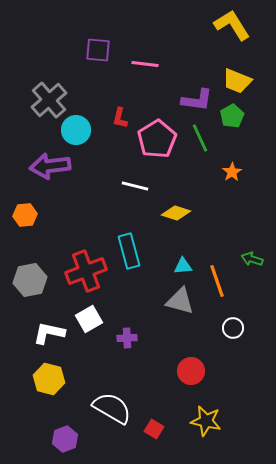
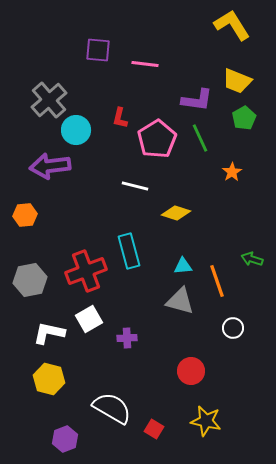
green pentagon: moved 12 px right, 2 px down
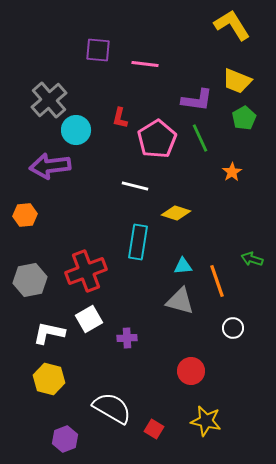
cyan rectangle: moved 9 px right, 9 px up; rotated 24 degrees clockwise
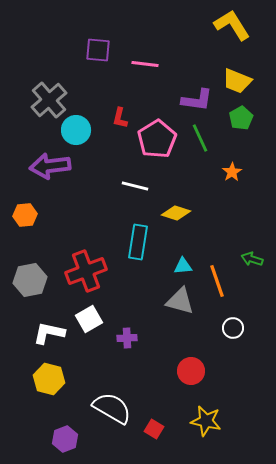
green pentagon: moved 3 px left
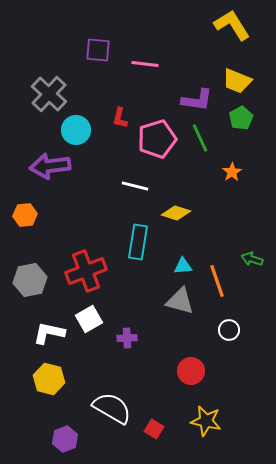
gray cross: moved 6 px up; rotated 6 degrees counterclockwise
pink pentagon: rotated 15 degrees clockwise
white circle: moved 4 px left, 2 px down
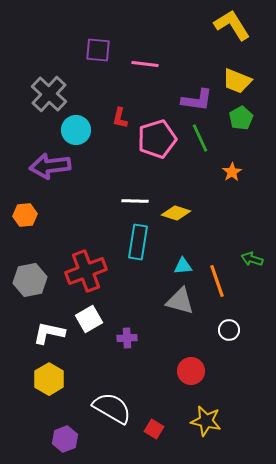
white line: moved 15 px down; rotated 12 degrees counterclockwise
yellow hexagon: rotated 16 degrees clockwise
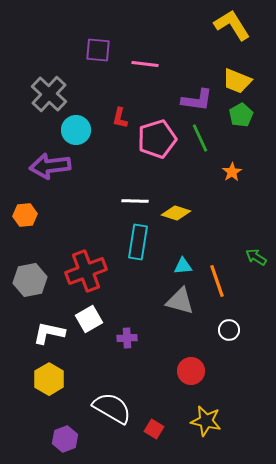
green pentagon: moved 3 px up
green arrow: moved 4 px right, 2 px up; rotated 15 degrees clockwise
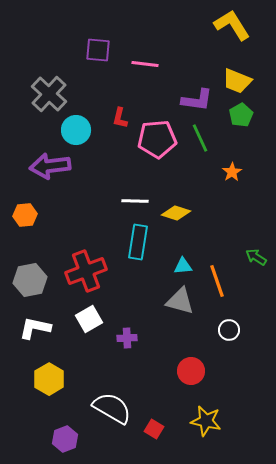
pink pentagon: rotated 12 degrees clockwise
white L-shape: moved 14 px left, 5 px up
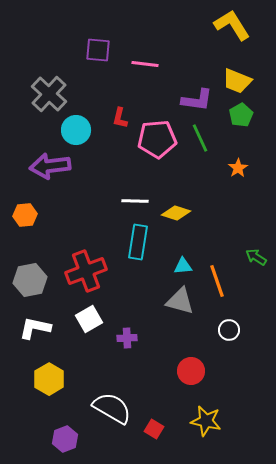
orange star: moved 6 px right, 4 px up
